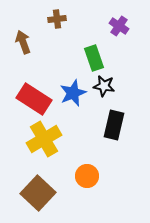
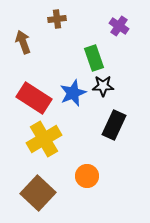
black star: moved 1 px left; rotated 10 degrees counterclockwise
red rectangle: moved 1 px up
black rectangle: rotated 12 degrees clockwise
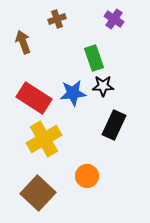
brown cross: rotated 12 degrees counterclockwise
purple cross: moved 5 px left, 7 px up
blue star: rotated 16 degrees clockwise
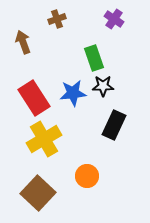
red rectangle: rotated 24 degrees clockwise
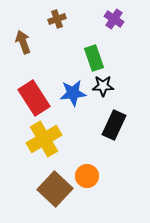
brown square: moved 17 px right, 4 px up
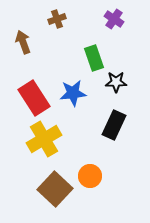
black star: moved 13 px right, 4 px up
orange circle: moved 3 px right
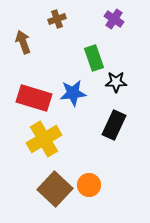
red rectangle: rotated 40 degrees counterclockwise
orange circle: moved 1 px left, 9 px down
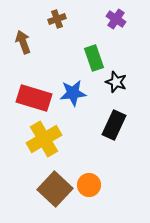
purple cross: moved 2 px right
black star: rotated 20 degrees clockwise
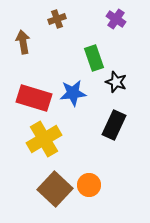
brown arrow: rotated 10 degrees clockwise
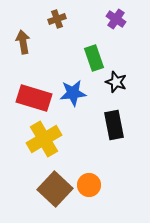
black rectangle: rotated 36 degrees counterclockwise
